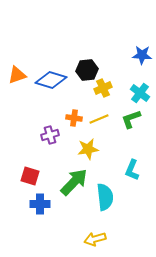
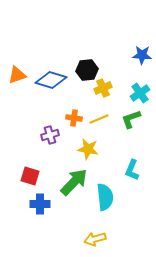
cyan cross: rotated 18 degrees clockwise
yellow star: rotated 20 degrees clockwise
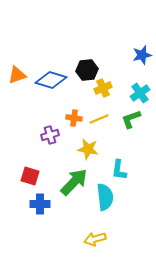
blue star: rotated 18 degrees counterclockwise
cyan L-shape: moved 13 px left; rotated 15 degrees counterclockwise
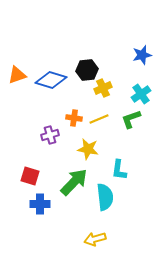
cyan cross: moved 1 px right, 1 px down
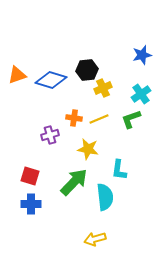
blue cross: moved 9 px left
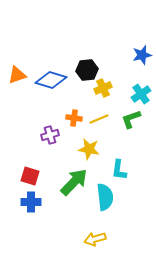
yellow star: moved 1 px right
blue cross: moved 2 px up
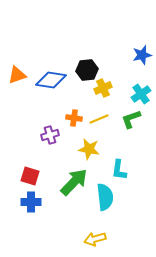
blue diamond: rotated 8 degrees counterclockwise
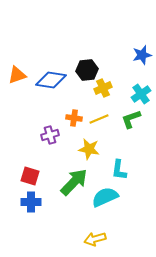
cyan semicircle: rotated 108 degrees counterclockwise
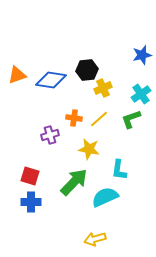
yellow line: rotated 18 degrees counterclockwise
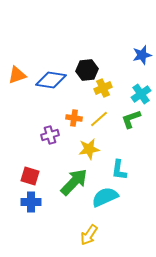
yellow star: rotated 20 degrees counterclockwise
yellow arrow: moved 6 px left, 4 px up; rotated 40 degrees counterclockwise
